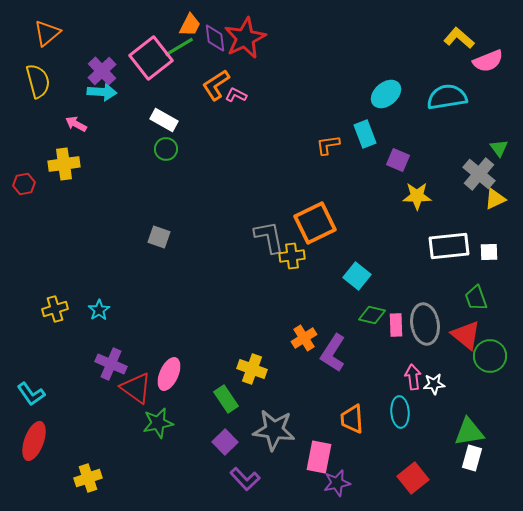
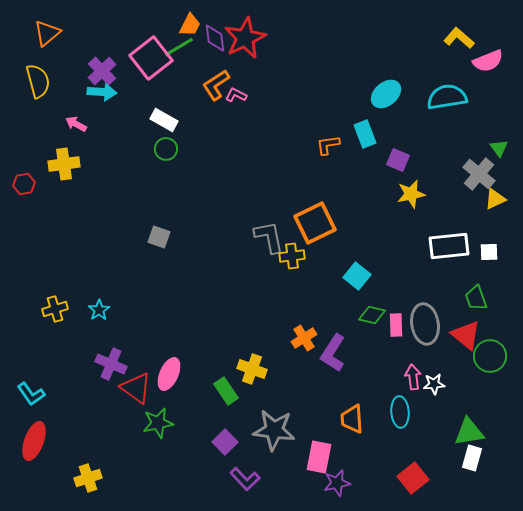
yellow star at (417, 196): moved 6 px left, 2 px up; rotated 12 degrees counterclockwise
green rectangle at (226, 399): moved 8 px up
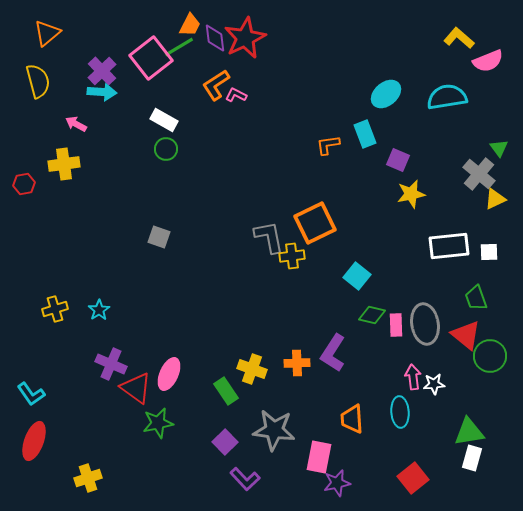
orange cross at (304, 338): moved 7 px left, 25 px down; rotated 30 degrees clockwise
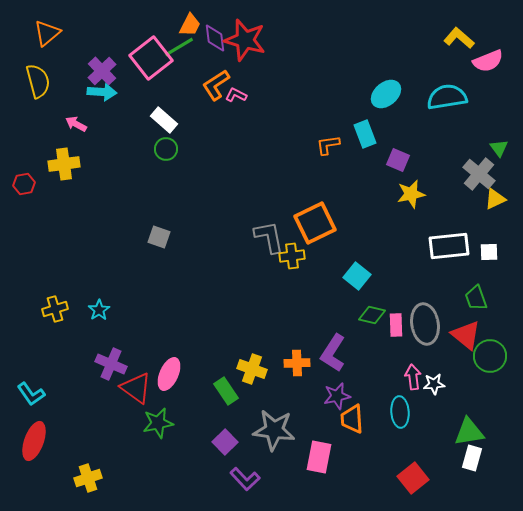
red star at (245, 38): moved 2 px down; rotated 30 degrees counterclockwise
white rectangle at (164, 120): rotated 12 degrees clockwise
purple star at (337, 483): moved 87 px up
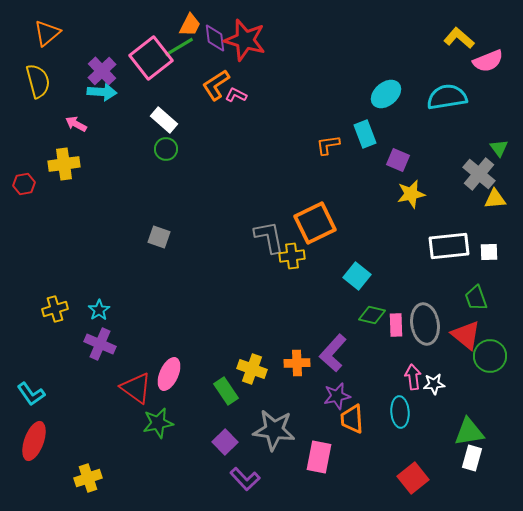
yellow triangle at (495, 199): rotated 20 degrees clockwise
purple L-shape at (333, 353): rotated 9 degrees clockwise
purple cross at (111, 364): moved 11 px left, 20 px up
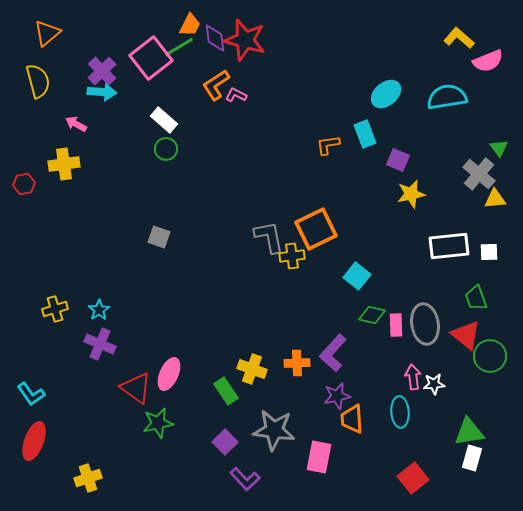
orange square at (315, 223): moved 1 px right, 6 px down
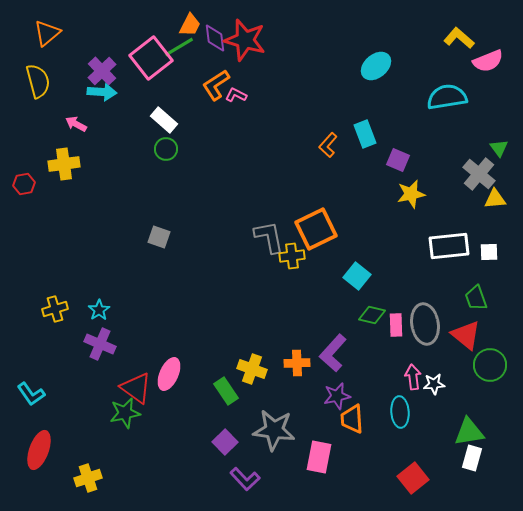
cyan ellipse at (386, 94): moved 10 px left, 28 px up
orange L-shape at (328, 145): rotated 40 degrees counterclockwise
green circle at (490, 356): moved 9 px down
green star at (158, 423): moved 33 px left, 10 px up
red ellipse at (34, 441): moved 5 px right, 9 px down
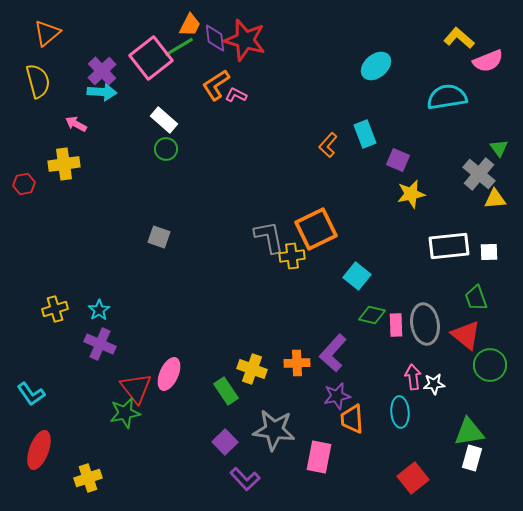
red triangle at (136, 388): rotated 16 degrees clockwise
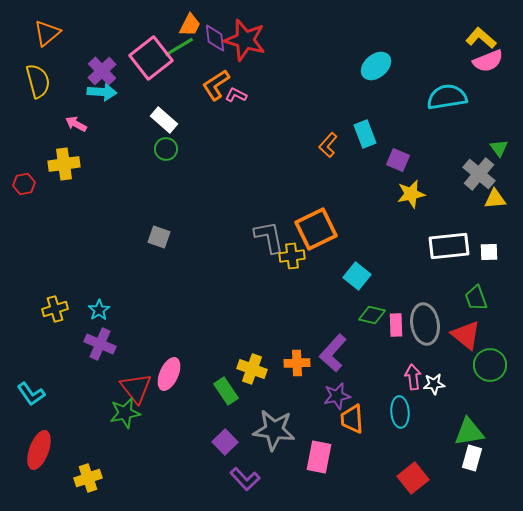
yellow L-shape at (459, 38): moved 22 px right
